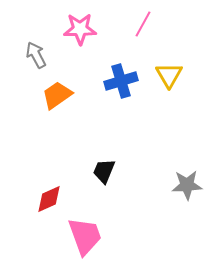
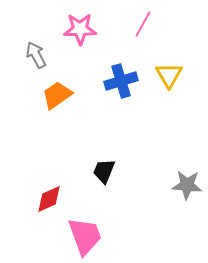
gray star: rotated 8 degrees clockwise
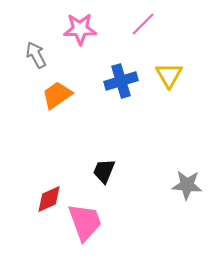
pink line: rotated 16 degrees clockwise
pink trapezoid: moved 14 px up
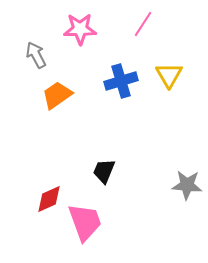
pink line: rotated 12 degrees counterclockwise
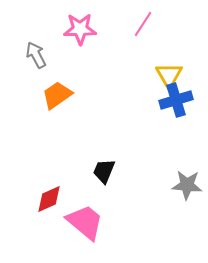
blue cross: moved 55 px right, 19 px down
pink trapezoid: rotated 30 degrees counterclockwise
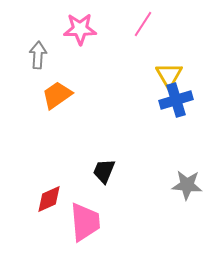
gray arrow: moved 2 px right; rotated 32 degrees clockwise
pink trapezoid: rotated 45 degrees clockwise
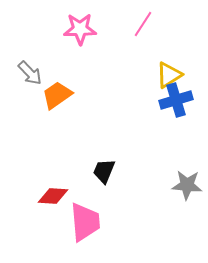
gray arrow: moved 8 px left, 18 px down; rotated 132 degrees clockwise
yellow triangle: rotated 28 degrees clockwise
red diamond: moved 4 px right, 3 px up; rotated 28 degrees clockwise
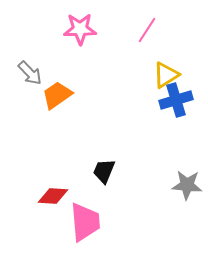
pink line: moved 4 px right, 6 px down
yellow triangle: moved 3 px left
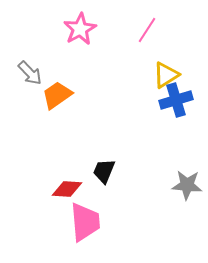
pink star: rotated 28 degrees counterclockwise
red diamond: moved 14 px right, 7 px up
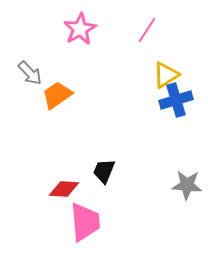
red diamond: moved 3 px left
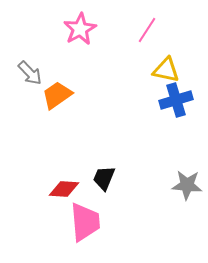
yellow triangle: moved 5 px up; rotated 44 degrees clockwise
black trapezoid: moved 7 px down
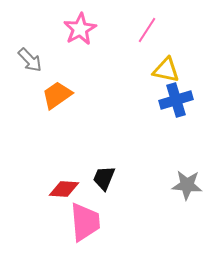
gray arrow: moved 13 px up
